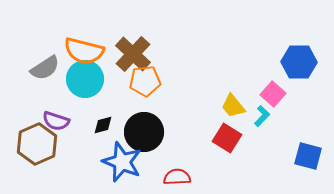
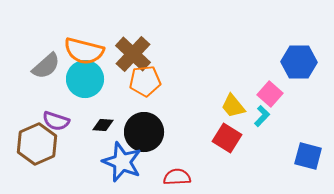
gray semicircle: moved 1 px right, 2 px up; rotated 8 degrees counterclockwise
pink square: moved 3 px left
black diamond: rotated 20 degrees clockwise
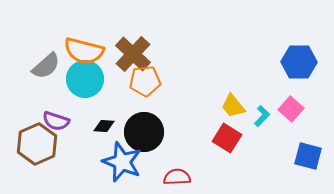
pink square: moved 21 px right, 15 px down
black diamond: moved 1 px right, 1 px down
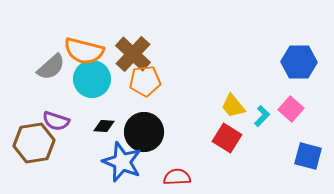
gray semicircle: moved 5 px right, 1 px down
cyan circle: moved 7 px right
brown hexagon: moved 3 px left, 1 px up; rotated 15 degrees clockwise
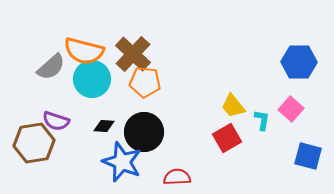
orange pentagon: moved 1 px down; rotated 12 degrees clockwise
cyan L-shape: moved 4 px down; rotated 35 degrees counterclockwise
red square: rotated 28 degrees clockwise
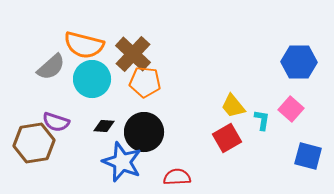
orange semicircle: moved 6 px up
purple semicircle: moved 1 px down
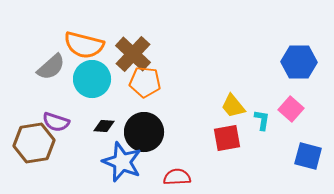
red square: rotated 20 degrees clockwise
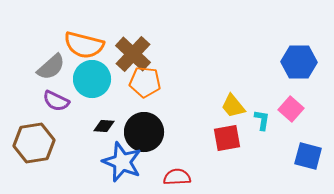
purple semicircle: moved 21 px up; rotated 8 degrees clockwise
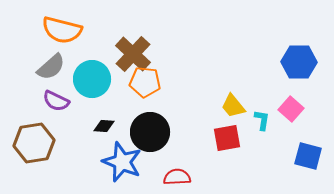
orange semicircle: moved 22 px left, 15 px up
black circle: moved 6 px right
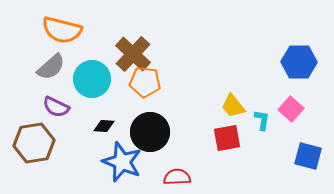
purple semicircle: moved 6 px down
